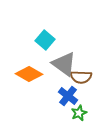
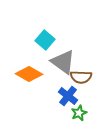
gray triangle: moved 1 px left, 2 px up
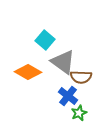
orange diamond: moved 1 px left, 2 px up
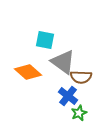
cyan square: rotated 30 degrees counterclockwise
orange diamond: rotated 12 degrees clockwise
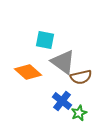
brown semicircle: rotated 15 degrees counterclockwise
blue cross: moved 6 px left, 5 px down
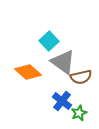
cyan square: moved 4 px right, 1 px down; rotated 36 degrees clockwise
